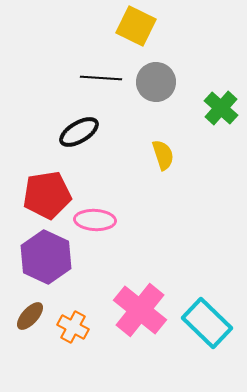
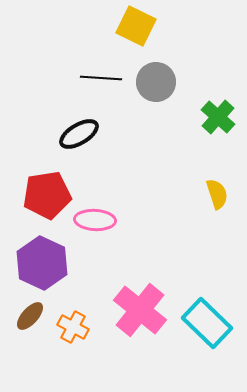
green cross: moved 3 px left, 9 px down
black ellipse: moved 2 px down
yellow semicircle: moved 54 px right, 39 px down
purple hexagon: moved 4 px left, 6 px down
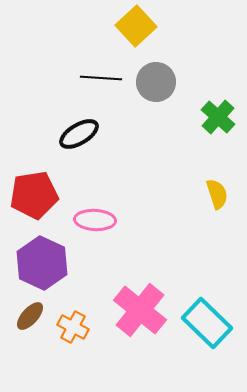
yellow square: rotated 21 degrees clockwise
red pentagon: moved 13 px left
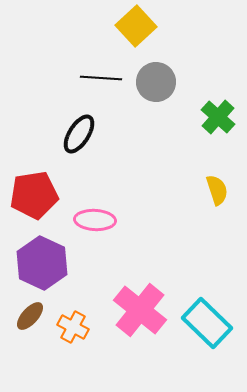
black ellipse: rotated 27 degrees counterclockwise
yellow semicircle: moved 4 px up
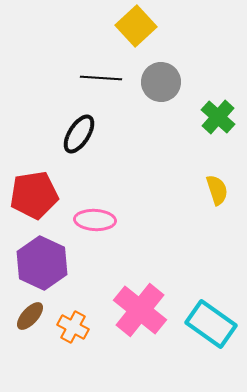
gray circle: moved 5 px right
cyan rectangle: moved 4 px right, 1 px down; rotated 9 degrees counterclockwise
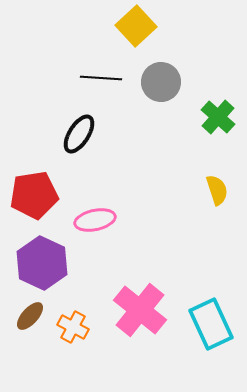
pink ellipse: rotated 15 degrees counterclockwise
cyan rectangle: rotated 30 degrees clockwise
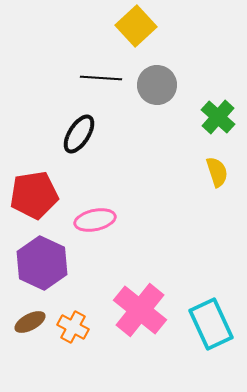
gray circle: moved 4 px left, 3 px down
yellow semicircle: moved 18 px up
brown ellipse: moved 6 px down; rotated 20 degrees clockwise
